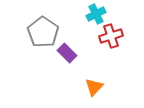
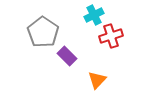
cyan cross: moved 2 px left, 1 px down
purple rectangle: moved 3 px down
orange triangle: moved 3 px right, 7 px up
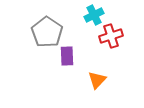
gray pentagon: moved 4 px right
purple rectangle: rotated 42 degrees clockwise
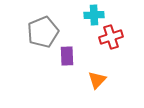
cyan cross: rotated 24 degrees clockwise
gray pentagon: moved 4 px left; rotated 16 degrees clockwise
red cross: moved 1 px down
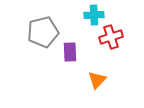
gray pentagon: rotated 8 degrees clockwise
purple rectangle: moved 3 px right, 4 px up
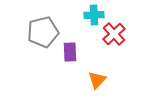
red cross: moved 3 px right, 3 px up; rotated 25 degrees counterclockwise
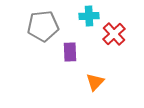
cyan cross: moved 5 px left, 1 px down
gray pentagon: moved 6 px up; rotated 8 degrees clockwise
orange triangle: moved 2 px left, 2 px down
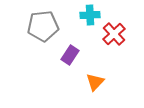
cyan cross: moved 1 px right, 1 px up
purple rectangle: moved 3 px down; rotated 36 degrees clockwise
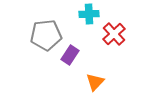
cyan cross: moved 1 px left, 1 px up
gray pentagon: moved 3 px right, 9 px down
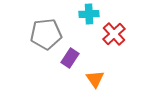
gray pentagon: moved 1 px up
purple rectangle: moved 3 px down
orange triangle: moved 3 px up; rotated 18 degrees counterclockwise
